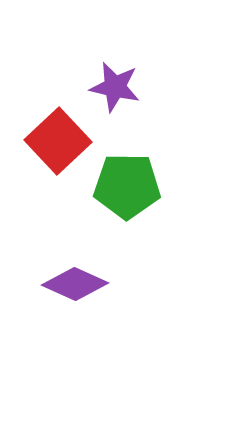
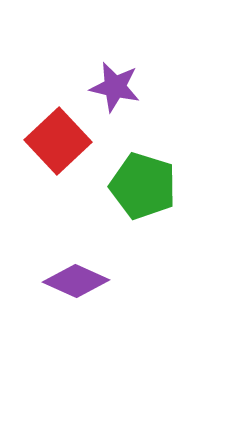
green pentagon: moved 16 px right; rotated 16 degrees clockwise
purple diamond: moved 1 px right, 3 px up
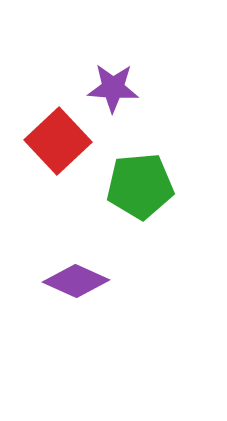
purple star: moved 2 px left, 1 px down; rotated 9 degrees counterclockwise
green pentagon: moved 3 px left; rotated 22 degrees counterclockwise
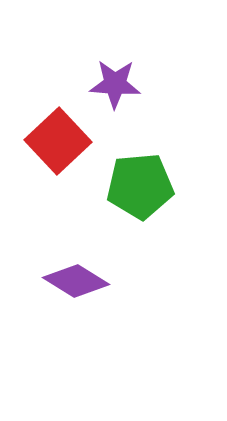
purple star: moved 2 px right, 4 px up
purple diamond: rotated 8 degrees clockwise
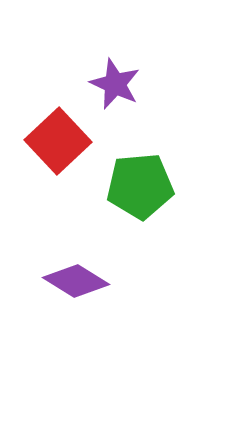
purple star: rotated 21 degrees clockwise
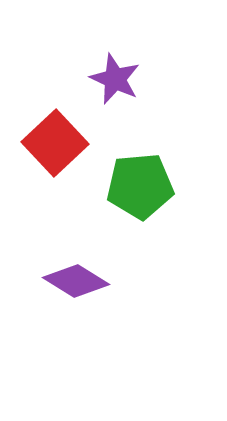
purple star: moved 5 px up
red square: moved 3 px left, 2 px down
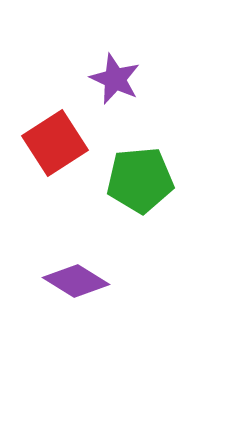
red square: rotated 10 degrees clockwise
green pentagon: moved 6 px up
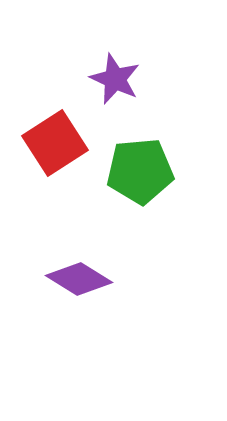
green pentagon: moved 9 px up
purple diamond: moved 3 px right, 2 px up
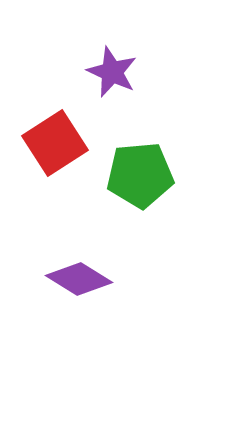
purple star: moved 3 px left, 7 px up
green pentagon: moved 4 px down
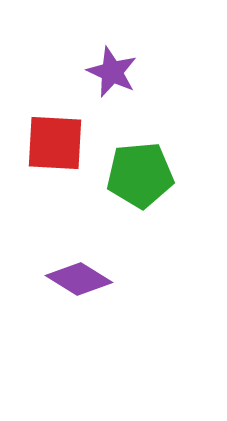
red square: rotated 36 degrees clockwise
